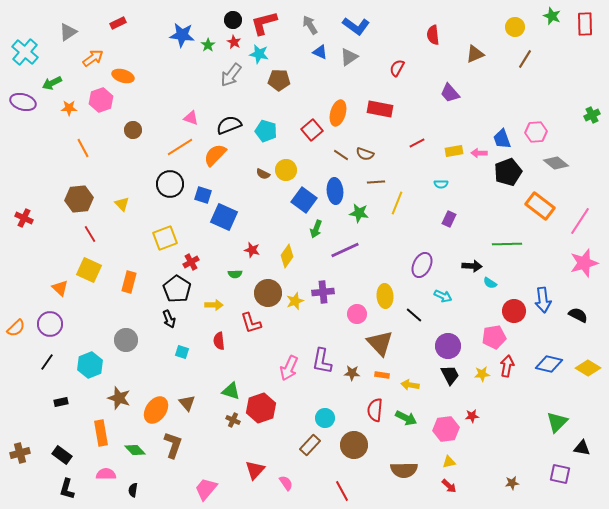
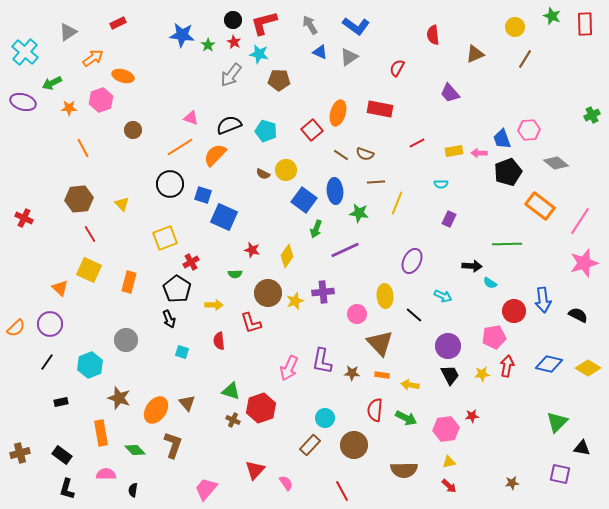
pink hexagon at (536, 132): moved 7 px left, 2 px up
purple ellipse at (422, 265): moved 10 px left, 4 px up
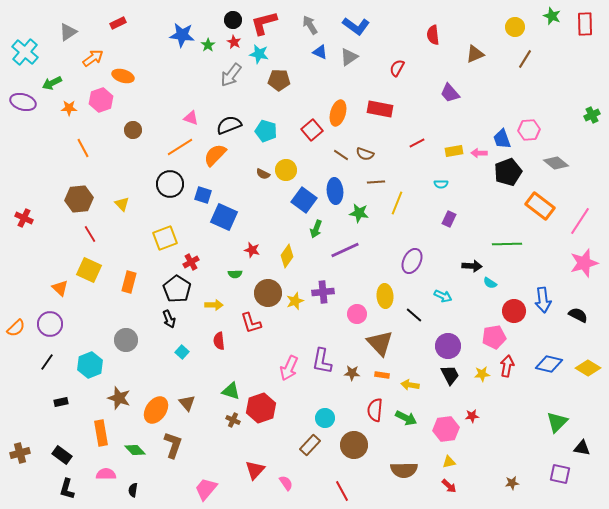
cyan square at (182, 352): rotated 24 degrees clockwise
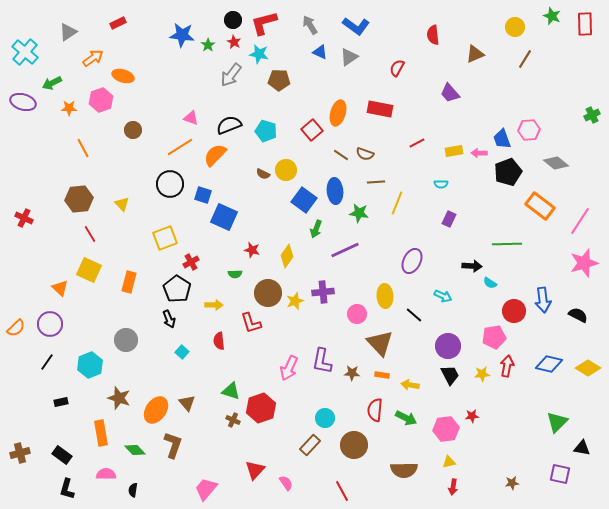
red arrow at (449, 486): moved 4 px right, 1 px down; rotated 56 degrees clockwise
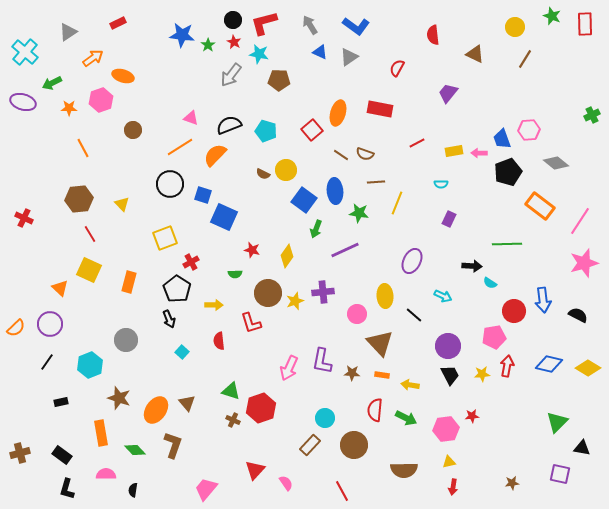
brown triangle at (475, 54): rotated 48 degrees clockwise
purple trapezoid at (450, 93): moved 2 px left; rotated 80 degrees clockwise
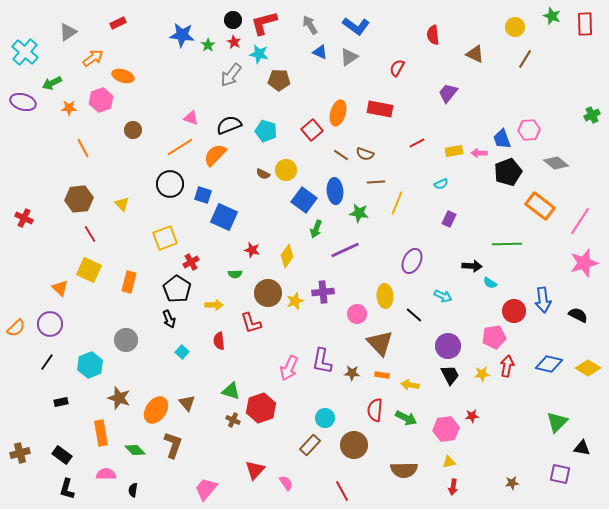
cyan semicircle at (441, 184): rotated 24 degrees counterclockwise
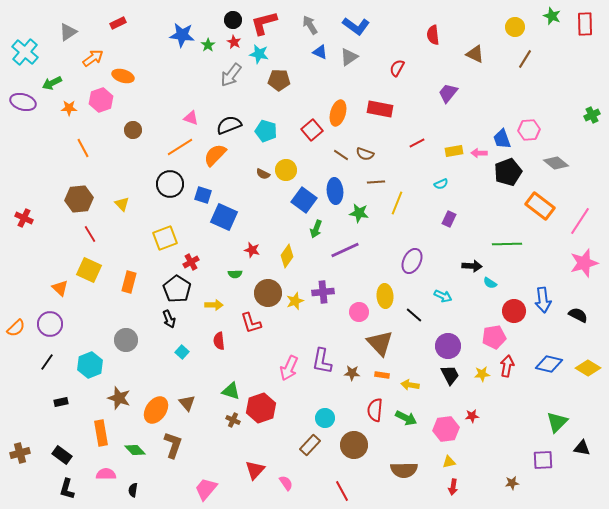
pink circle at (357, 314): moved 2 px right, 2 px up
purple square at (560, 474): moved 17 px left, 14 px up; rotated 15 degrees counterclockwise
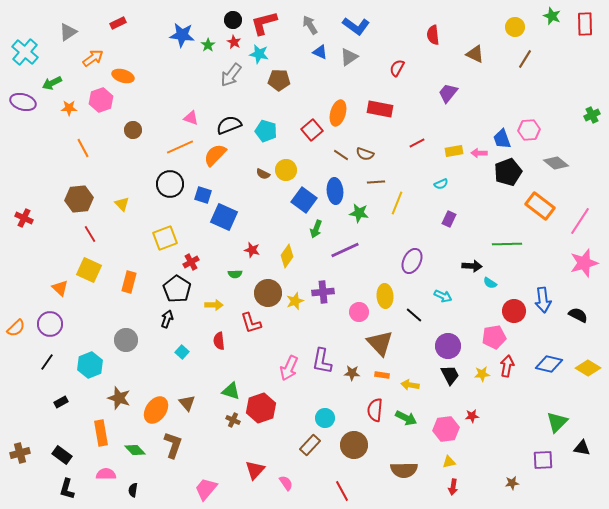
orange line at (180, 147): rotated 8 degrees clockwise
black arrow at (169, 319): moved 2 px left; rotated 138 degrees counterclockwise
black rectangle at (61, 402): rotated 16 degrees counterclockwise
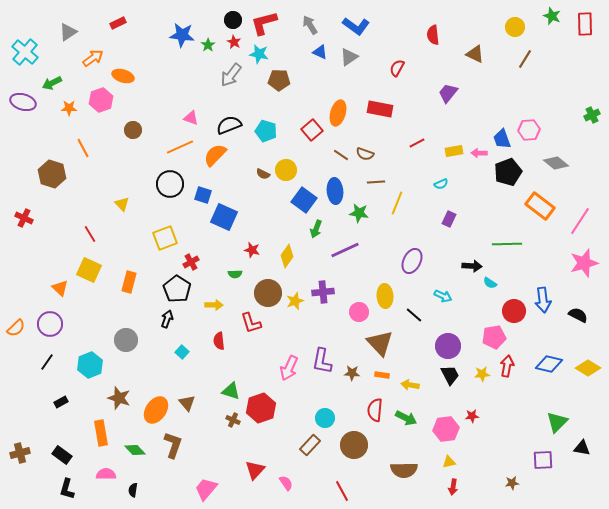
brown hexagon at (79, 199): moved 27 px left, 25 px up; rotated 24 degrees clockwise
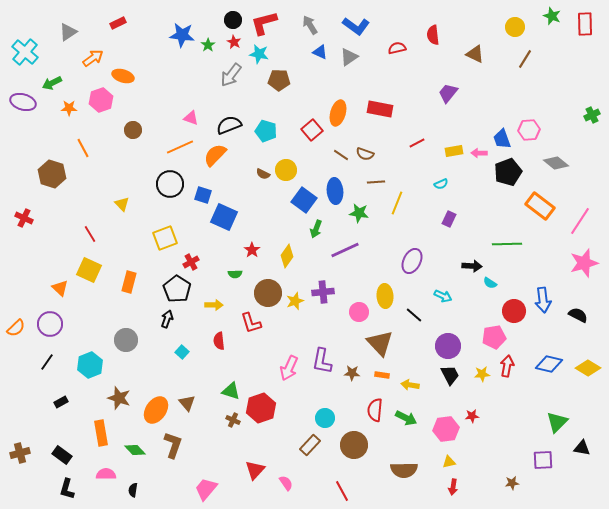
red semicircle at (397, 68): moved 20 px up; rotated 48 degrees clockwise
red star at (252, 250): rotated 21 degrees clockwise
